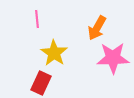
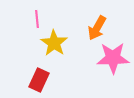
yellow star: moved 10 px up
red rectangle: moved 2 px left, 3 px up
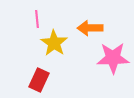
orange arrow: moved 7 px left; rotated 60 degrees clockwise
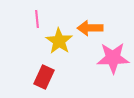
yellow star: moved 5 px right, 2 px up
red rectangle: moved 5 px right, 3 px up
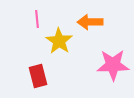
orange arrow: moved 6 px up
pink star: moved 7 px down
red rectangle: moved 6 px left, 1 px up; rotated 40 degrees counterclockwise
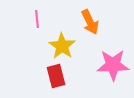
orange arrow: rotated 115 degrees counterclockwise
yellow star: moved 3 px right, 5 px down
red rectangle: moved 18 px right
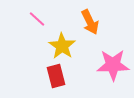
pink line: rotated 42 degrees counterclockwise
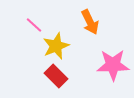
pink line: moved 3 px left, 6 px down
yellow star: moved 6 px left; rotated 16 degrees clockwise
red rectangle: rotated 30 degrees counterclockwise
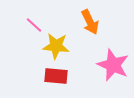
yellow star: rotated 28 degrees clockwise
pink star: rotated 24 degrees clockwise
red rectangle: rotated 40 degrees counterclockwise
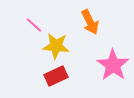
pink star: rotated 12 degrees clockwise
red rectangle: rotated 30 degrees counterclockwise
